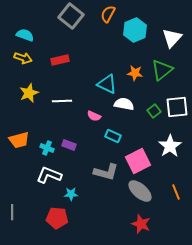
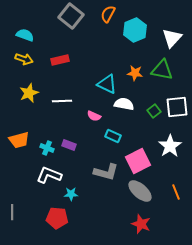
yellow arrow: moved 1 px right, 1 px down
green triangle: rotated 50 degrees clockwise
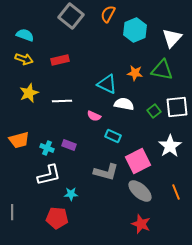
white L-shape: rotated 145 degrees clockwise
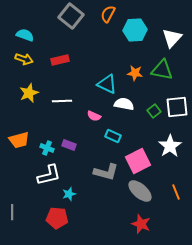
cyan hexagon: rotated 20 degrees clockwise
cyan star: moved 2 px left; rotated 16 degrees counterclockwise
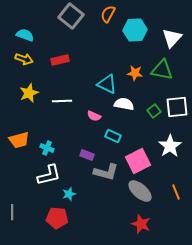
purple rectangle: moved 18 px right, 10 px down
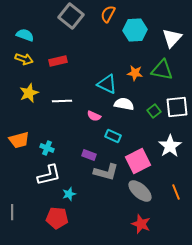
red rectangle: moved 2 px left, 1 px down
purple rectangle: moved 2 px right
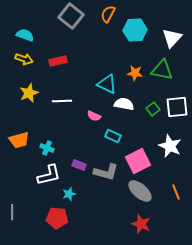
green square: moved 1 px left, 2 px up
white star: rotated 15 degrees counterclockwise
purple rectangle: moved 10 px left, 10 px down
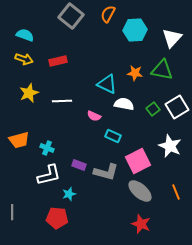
white square: rotated 25 degrees counterclockwise
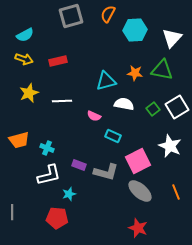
gray square: rotated 35 degrees clockwise
cyan semicircle: rotated 132 degrees clockwise
cyan triangle: moved 1 px left, 3 px up; rotated 40 degrees counterclockwise
red star: moved 3 px left, 4 px down
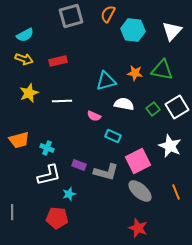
cyan hexagon: moved 2 px left; rotated 10 degrees clockwise
white triangle: moved 7 px up
